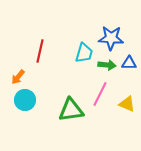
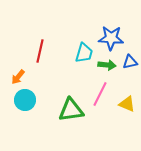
blue triangle: moved 1 px right, 1 px up; rotated 14 degrees counterclockwise
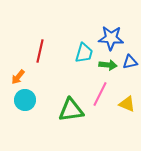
green arrow: moved 1 px right
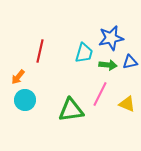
blue star: rotated 15 degrees counterclockwise
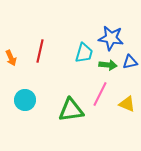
blue star: rotated 20 degrees clockwise
orange arrow: moved 7 px left, 19 px up; rotated 63 degrees counterclockwise
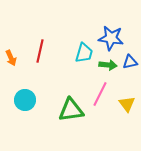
yellow triangle: rotated 30 degrees clockwise
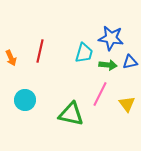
green triangle: moved 4 px down; rotated 20 degrees clockwise
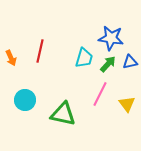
cyan trapezoid: moved 5 px down
green arrow: moved 1 px up; rotated 54 degrees counterclockwise
green triangle: moved 8 px left
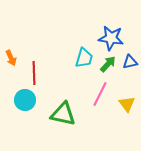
red line: moved 6 px left, 22 px down; rotated 15 degrees counterclockwise
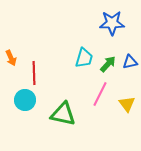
blue star: moved 1 px right, 15 px up; rotated 10 degrees counterclockwise
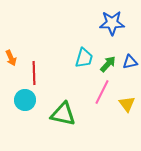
pink line: moved 2 px right, 2 px up
